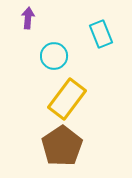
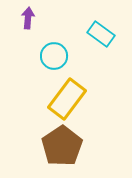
cyan rectangle: rotated 32 degrees counterclockwise
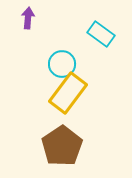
cyan circle: moved 8 px right, 8 px down
yellow rectangle: moved 1 px right, 6 px up
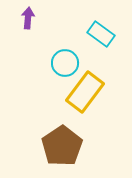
cyan circle: moved 3 px right, 1 px up
yellow rectangle: moved 17 px right, 1 px up
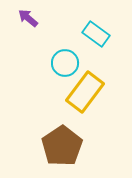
purple arrow: rotated 55 degrees counterclockwise
cyan rectangle: moved 5 px left
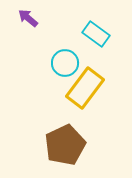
yellow rectangle: moved 4 px up
brown pentagon: moved 3 px right, 1 px up; rotated 9 degrees clockwise
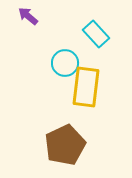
purple arrow: moved 2 px up
cyan rectangle: rotated 12 degrees clockwise
yellow rectangle: moved 1 px right, 1 px up; rotated 30 degrees counterclockwise
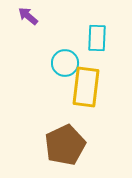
cyan rectangle: moved 1 px right, 4 px down; rotated 44 degrees clockwise
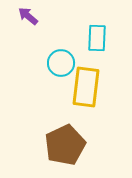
cyan circle: moved 4 px left
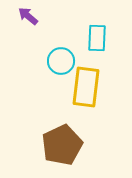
cyan circle: moved 2 px up
brown pentagon: moved 3 px left
